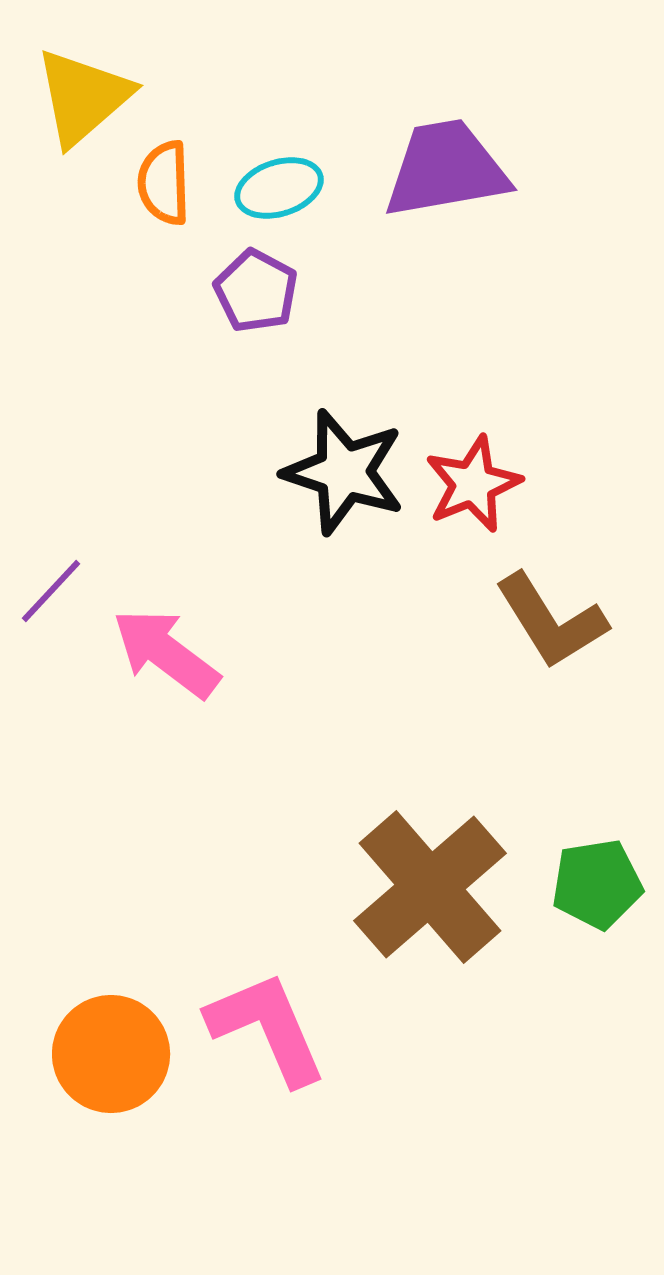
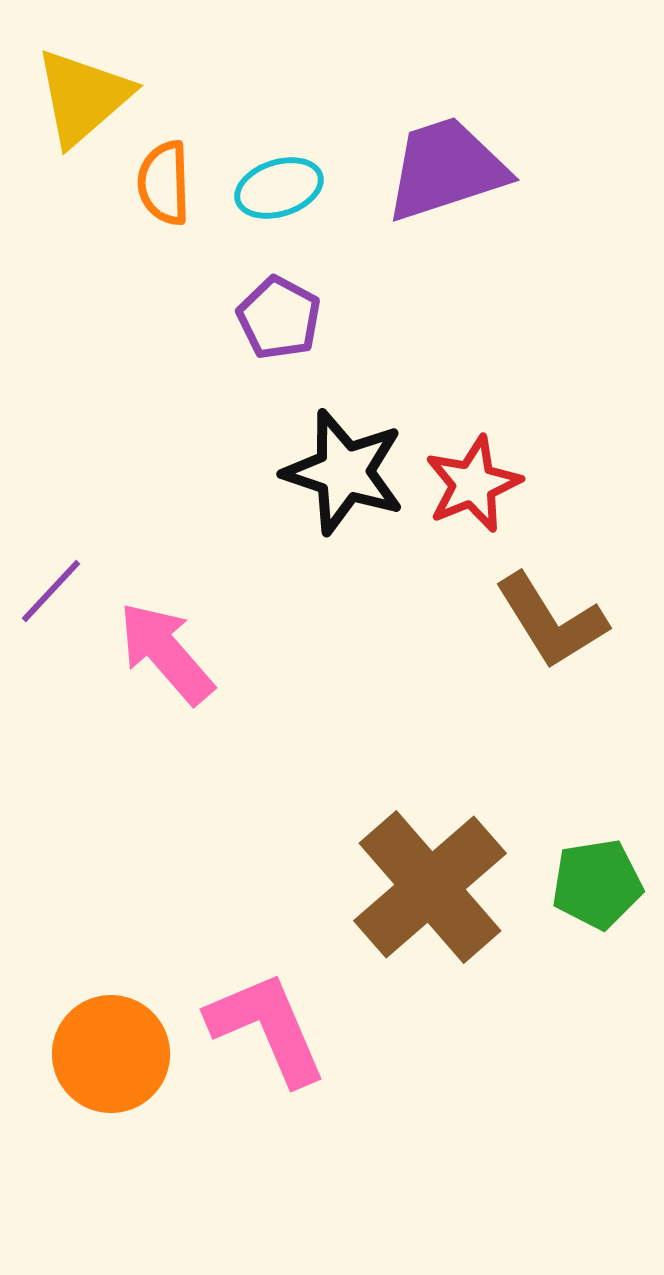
purple trapezoid: rotated 8 degrees counterclockwise
purple pentagon: moved 23 px right, 27 px down
pink arrow: rotated 12 degrees clockwise
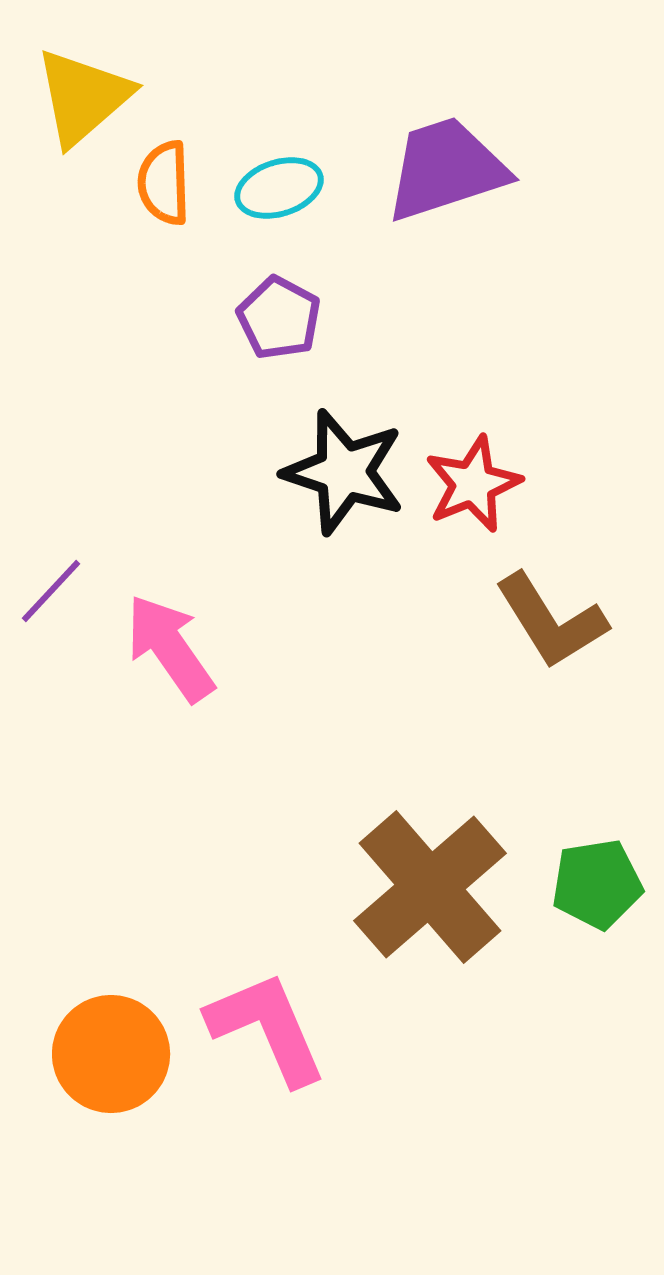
pink arrow: moved 4 px right, 5 px up; rotated 6 degrees clockwise
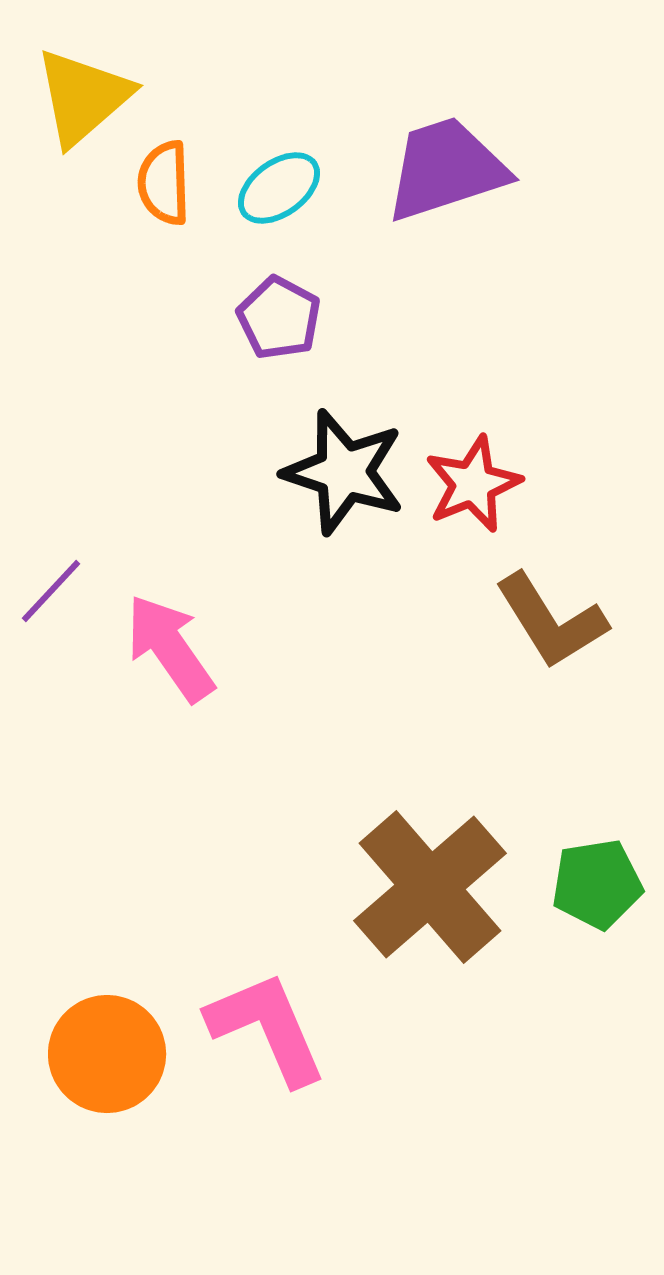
cyan ellipse: rotated 18 degrees counterclockwise
orange circle: moved 4 px left
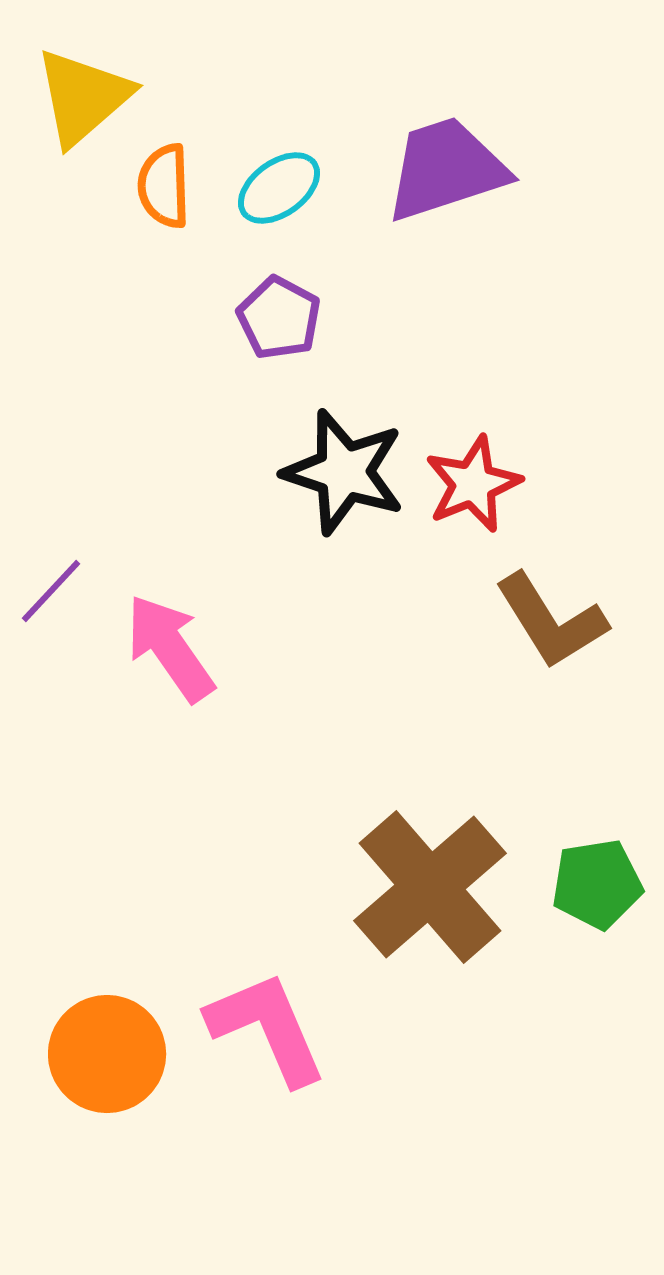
orange semicircle: moved 3 px down
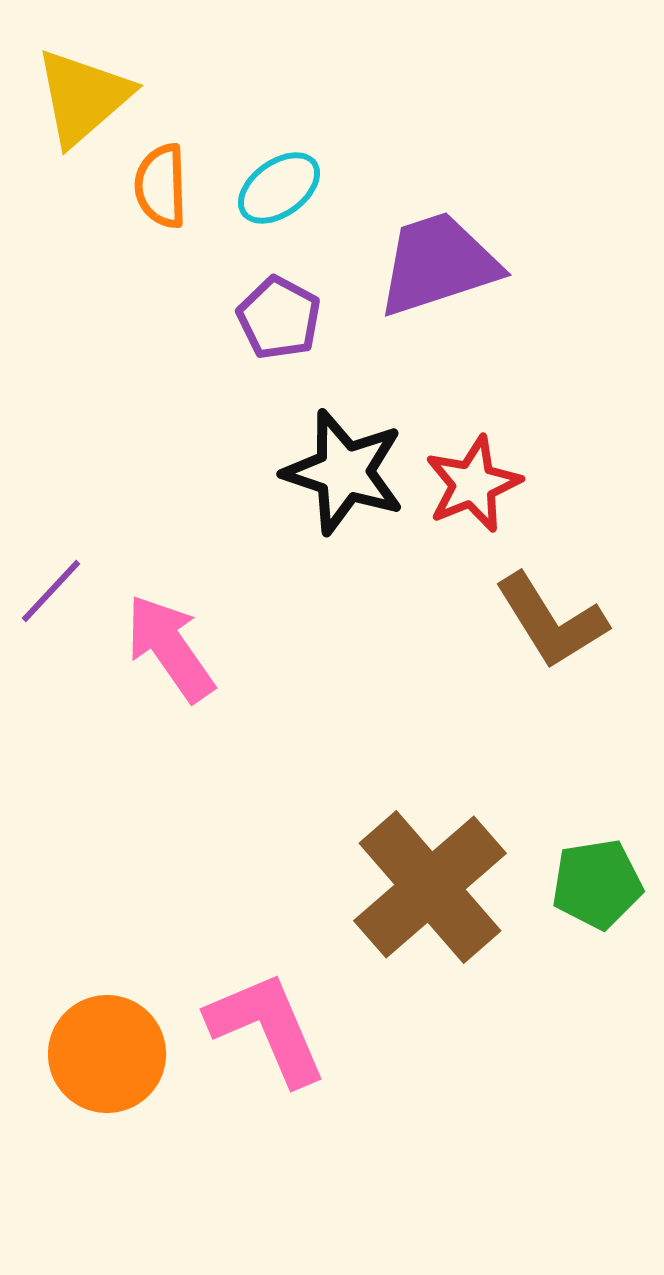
purple trapezoid: moved 8 px left, 95 px down
orange semicircle: moved 3 px left
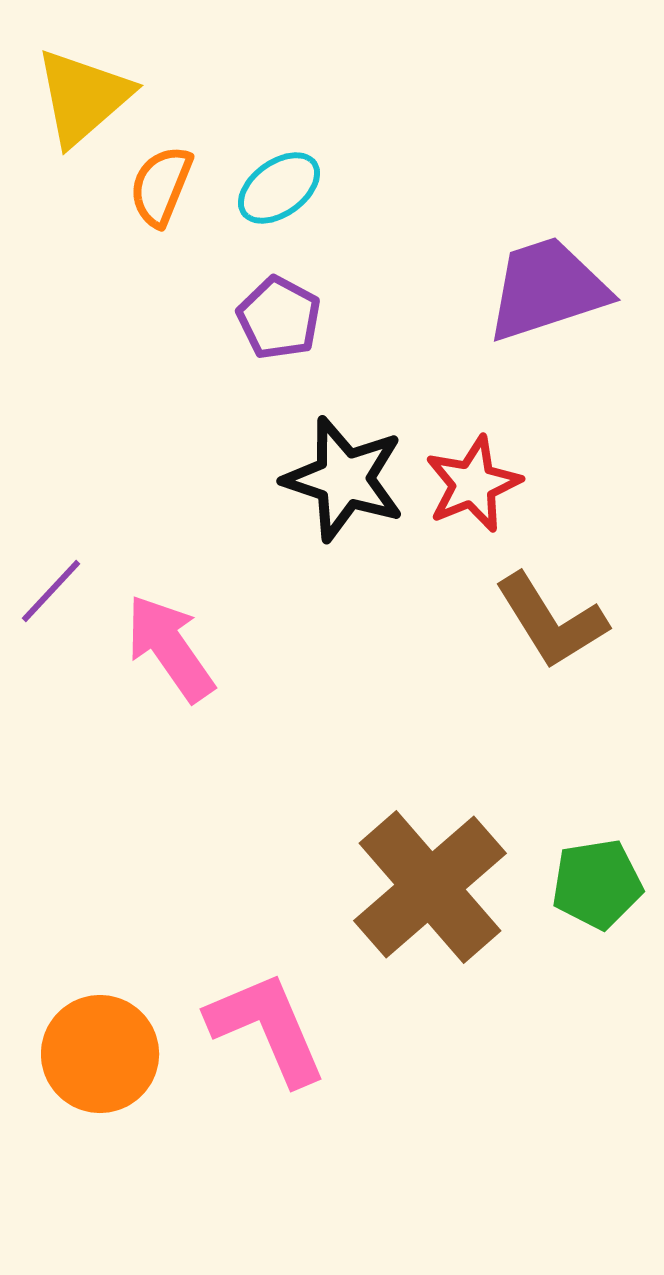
orange semicircle: rotated 24 degrees clockwise
purple trapezoid: moved 109 px right, 25 px down
black star: moved 7 px down
orange circle: moved 7 px left
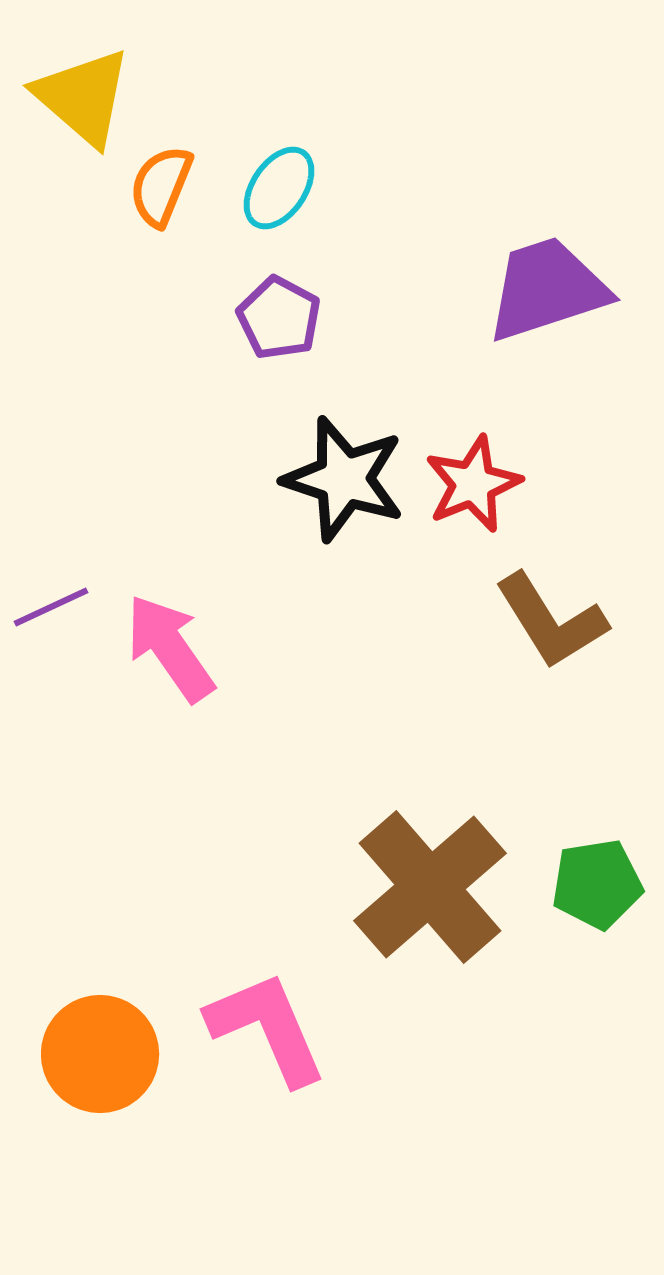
yellow triangle: rotated 38 degrees counterclockwise
cyan ellipse: rotated 20 degrees counterclockwise
purple line: moved 16 px down; rotated 22 degrees clockwise
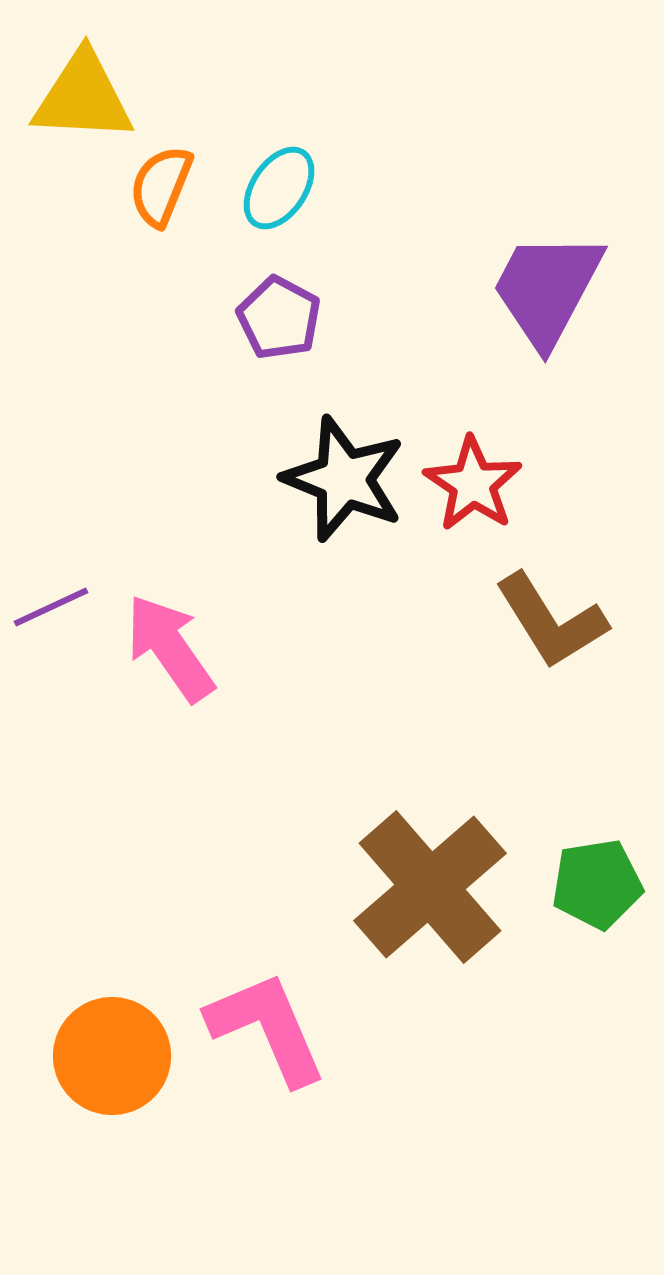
yellow triangle: rotated 38 degrees counterclockwise
purple trapezoid: rotated 44 degrees counterclockwise
black star: rotated 4 degrees clockwise
red star: rotated 16 degrees counterclockwise
orange circle: moved 12 px right, 2 px down
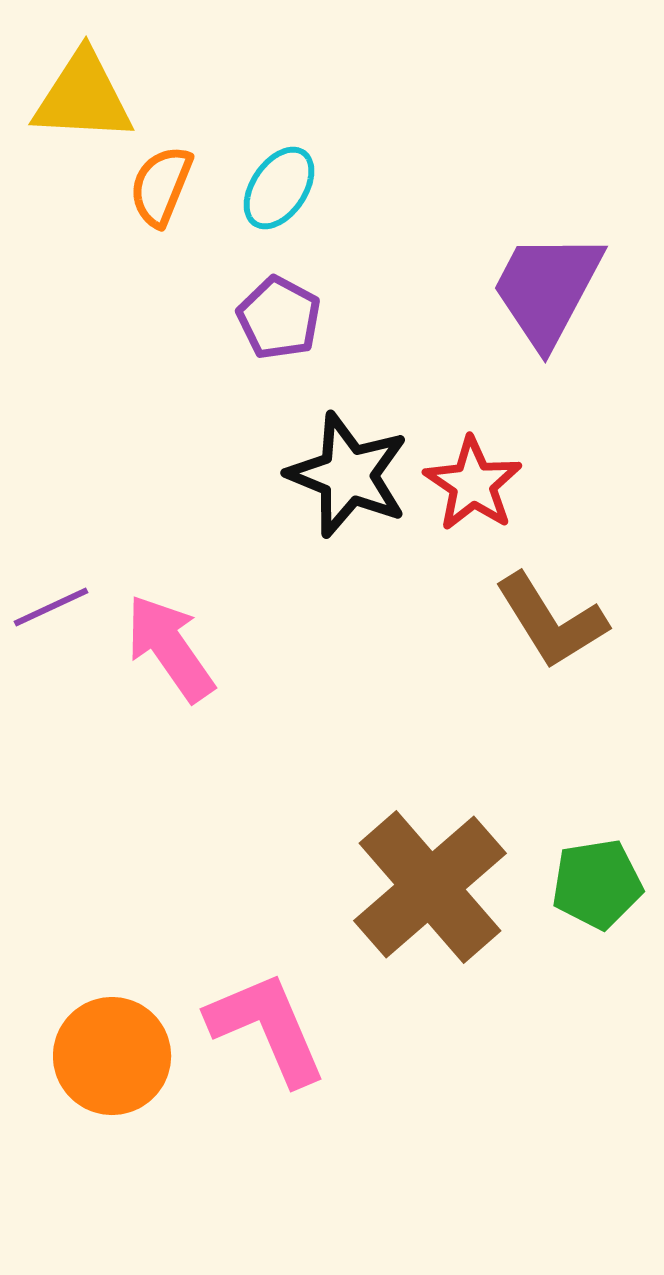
black star: moved 4 px right, 4 px up
